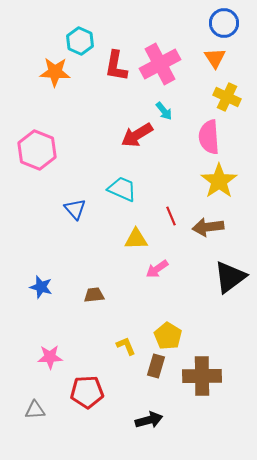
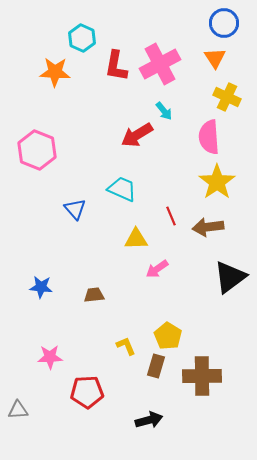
cyan hexagon: moved 2 px right, 3 px up
yellow star: moved 2 px left, 1 px down
blue star: rotated 10 degrees counterclockwise
gray triangle: moved 17 px left
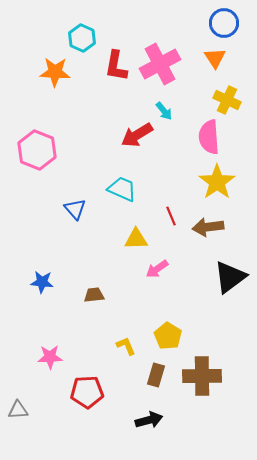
yellow cross: moved 3 px down
blue star: moved 1 px right, 5 px up
brown rectangle: moved 9 px down
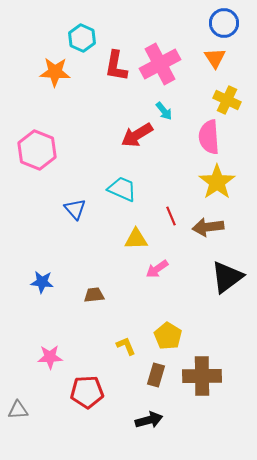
black triangle: moved 3 px left
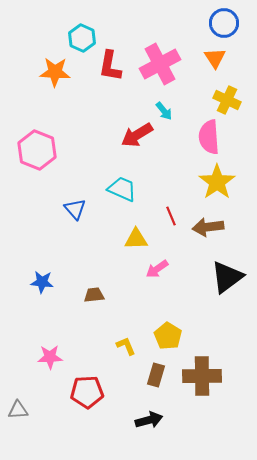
red L-shape: moved 6 px left
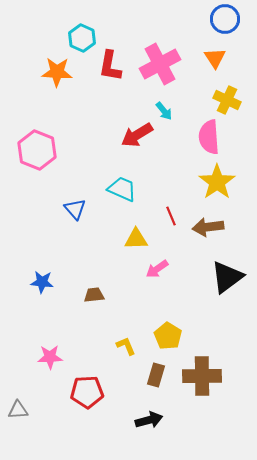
blue circle: moved 1 px right, 4 px up
orange star: moved 2 px right
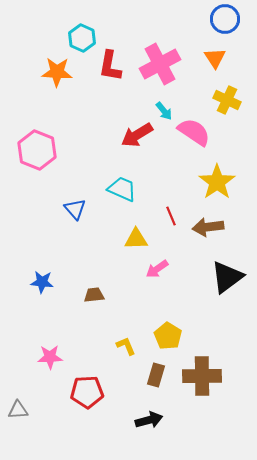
pink semicircle: moved 15 px left, 5 px up; rotated 128 degrees clockwise
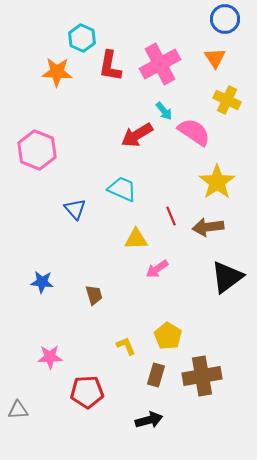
brown trapezoid: rotated 80 degrees clockwise
brown cross: rotated 9 degrees counterclockwise
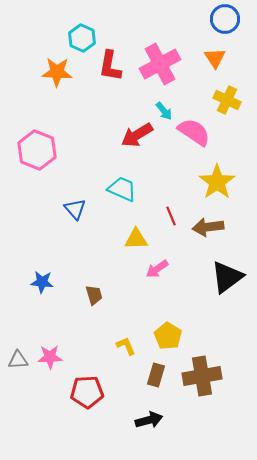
gray triangle: moved 50 px up
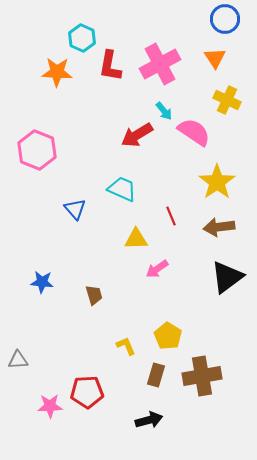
brown arrow: moved 11 px right
pink star: moved 49 px down
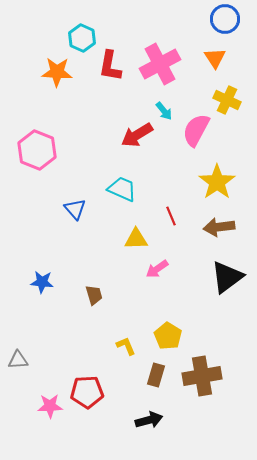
pink semicircle: moved 2 px right, 2 px up; rotated 96 degrees counterclockwise
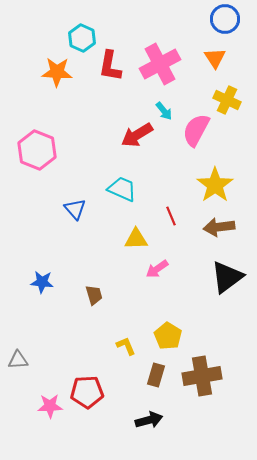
yellow star: moved 2 px left, 3 px down
